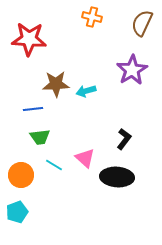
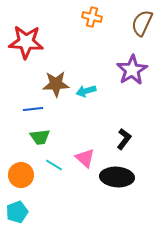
red star: moved 3 px left, 3 px down
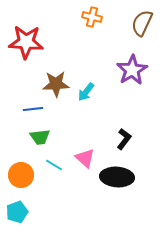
cyan arrow: moved 1 px down; rotated 36 degrees counterclockwise
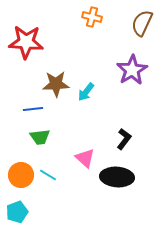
cyan line: moved 6 px left, 10 px down
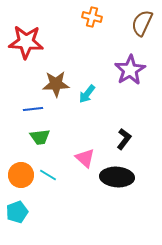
purple star: moved 2 px left
cyan arrow: moved 1 px right, 2 px down
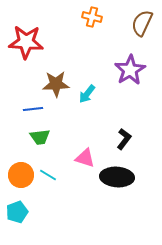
pink triangle: rotated 25 degrees counterclockwise
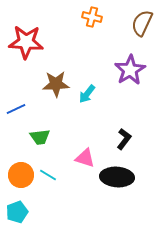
blue line: moved 17 px left; rotated 18 degrees counterclockwise
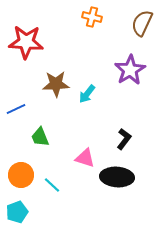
green trapezoid: rotated 75 degrees clockwise
cyan line: moved 4 px right, 10 px down; rotated 12 degrees clockwise
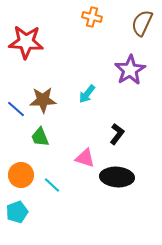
brown star: moved 13 px left, 16 px down
blue line: rotated 66 degrees clockwise
black L-shape: moved 7 px left, 5 px up
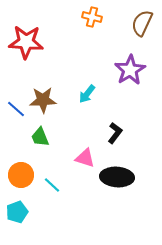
black L-shape: moved 2 px left, 1 px up
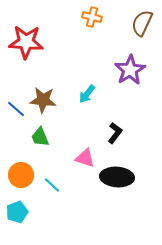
brown star: rotated 8 degrees clockwise
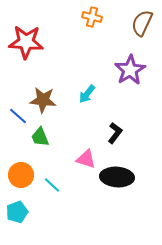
blue line: moved 2 px right, 7 px down
pink triangle: moved 1 px right, 1 px down
